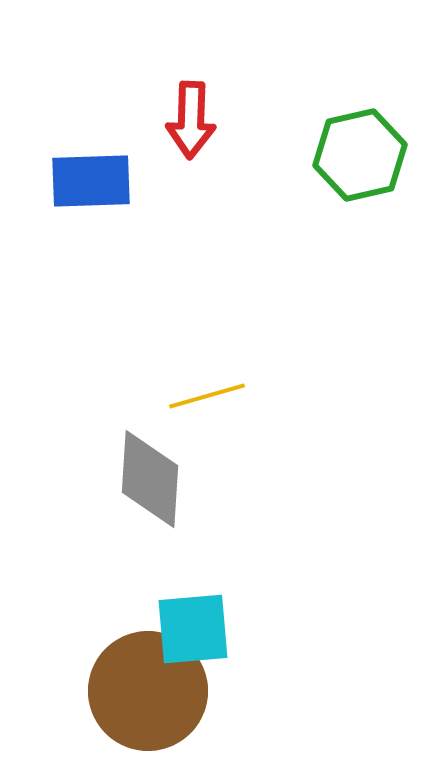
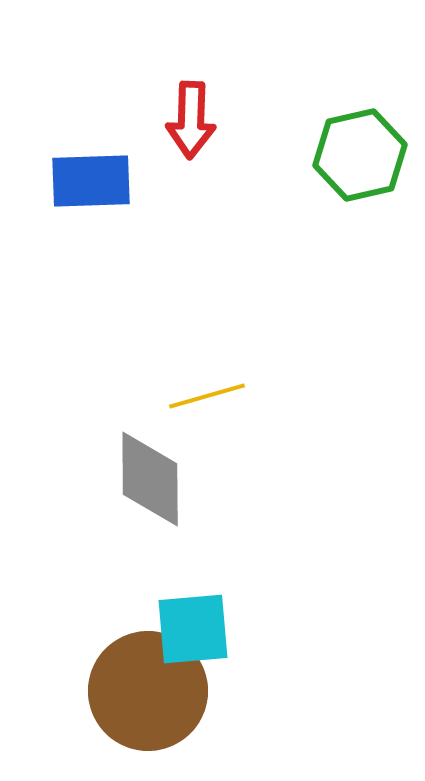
gray diamond: rotated 4 degrees counterclockwise
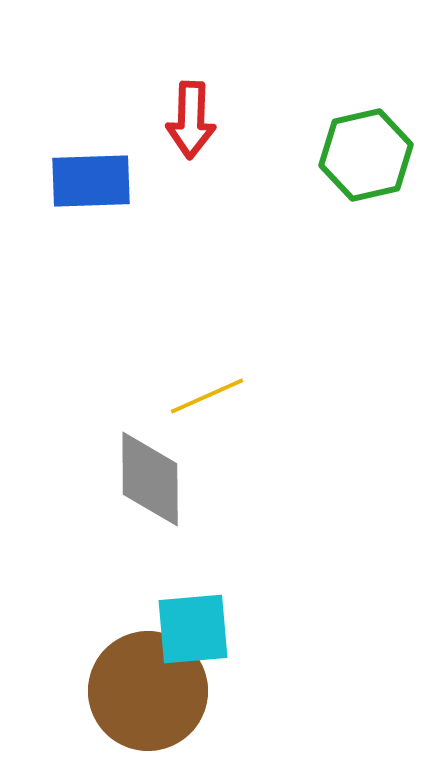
green hexagon: moved 6 px right
yellow line: rotated 8 degrees counterclockwise
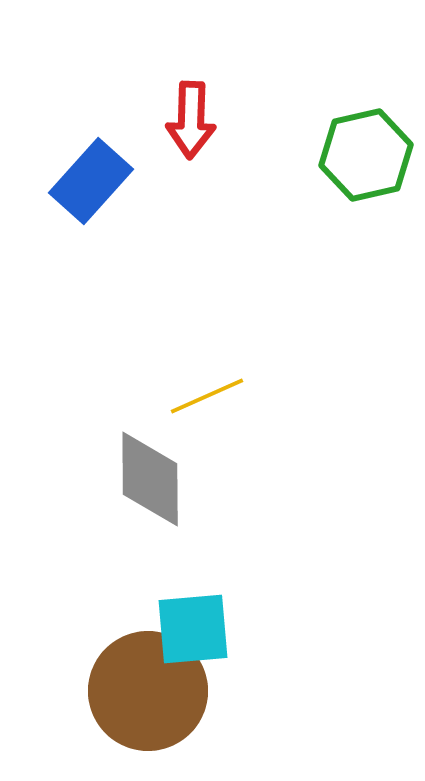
blue rectangle: rotated 46 degrees counterclockwise
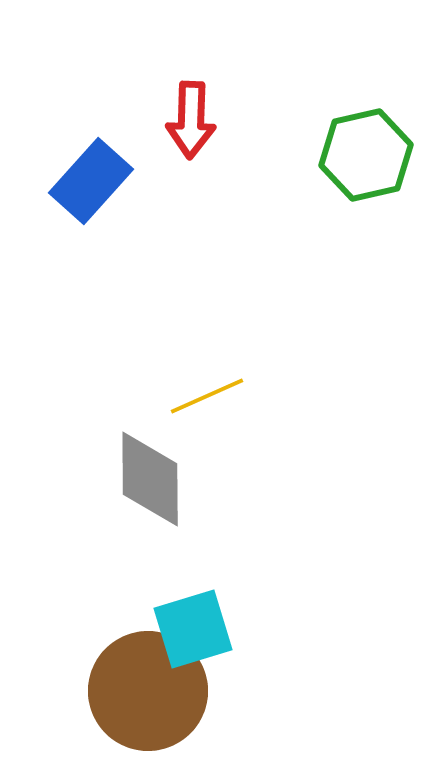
cyan square: rotated 12 degrees counterclockwise
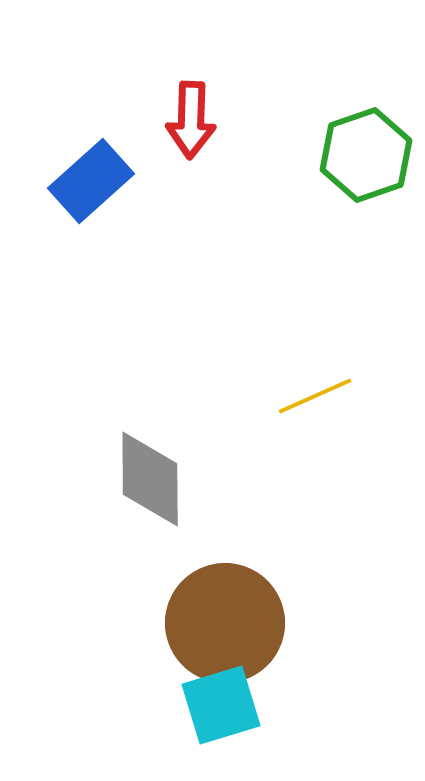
green hexagon: rotated 6 degrees counterclockwise
blue rectangle: rotated 6 degrees clockwise
yellow line: moved 108 px right
cyan square: moved 28 px right, 76 px down
brown circle: moved 77 px right, 68 px up
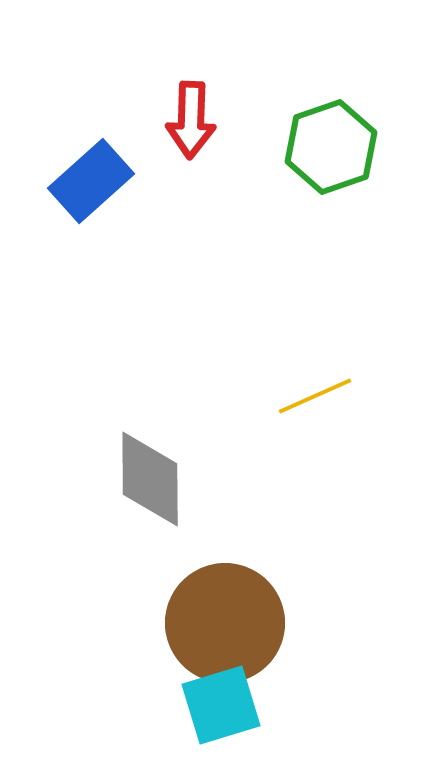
green hexagon: moved 35 px left, 8 px up
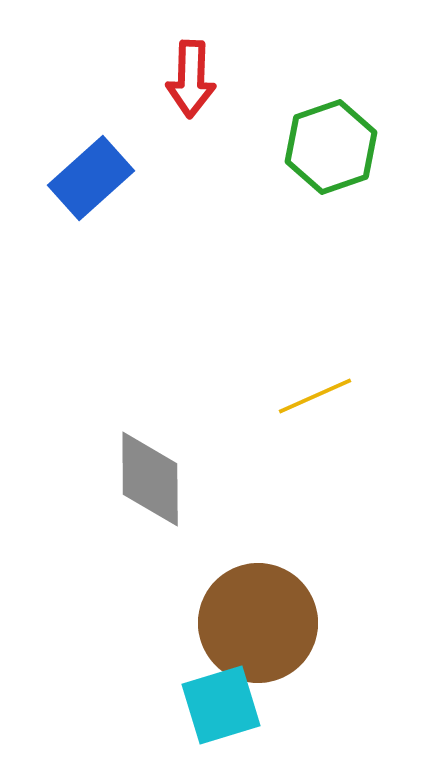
red arrow: moved 41 px up
blue rectangle: moved 3 px up
brown circle: moved 33 px right
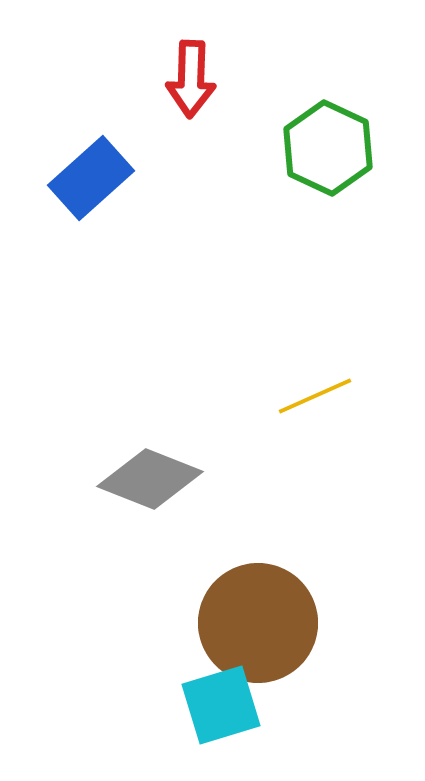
green hexagon: moved 3 px left, 1 px down; rotated 16 degrees counterclockwise
gray diamond: rotated 68 degrees counterclockwise
